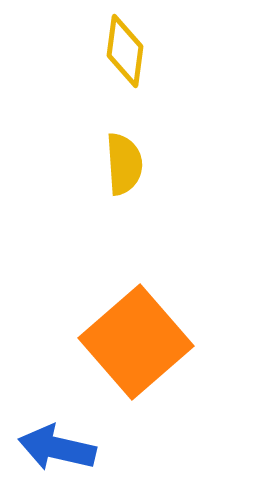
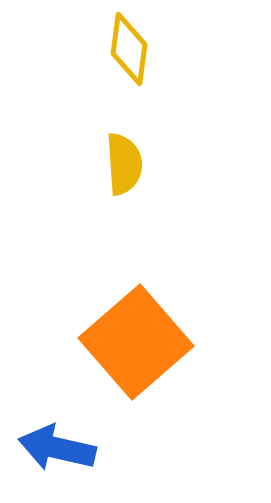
yellow diamond: moved 4 px right, 2 px up
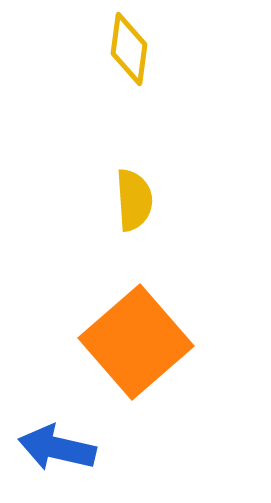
yellow semicircle: moved 10 px right, 36 px down
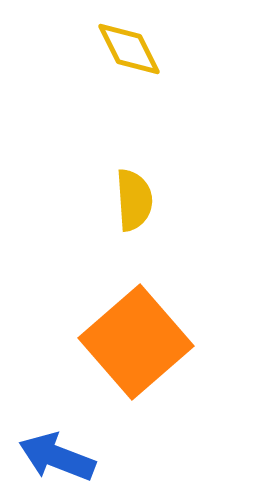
yellow diamond: rotated 34 degrees counterclockwise
blue arrow: moved 9 px down; rotated 8 degrees clockwise
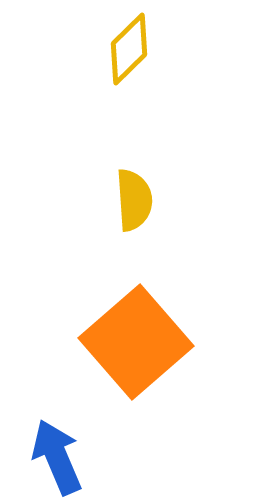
yellow diamond: rotated 72 degrees clockwise
blue arrow: rotated 46 degrees clockwise
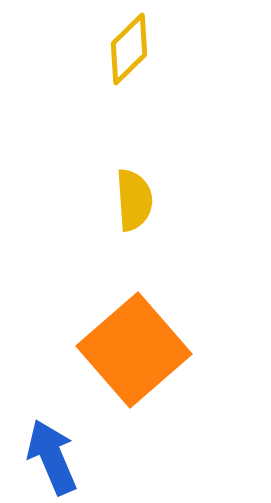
orange square: moved 2 px left, 8 px down
blue arrow: moved 5 px left
